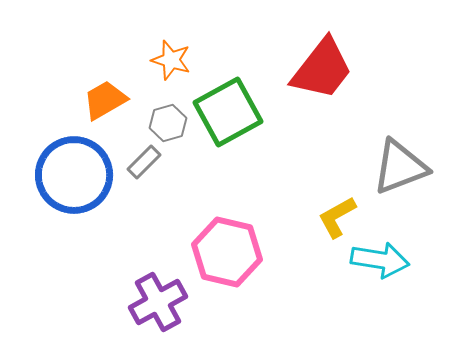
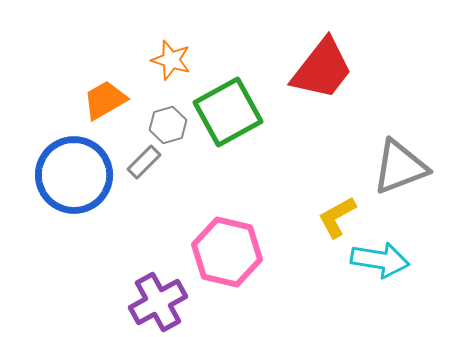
gray hexagon: moved 2 px down
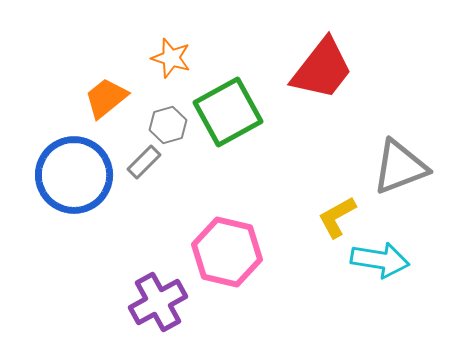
orange star: moved 2 px up
orange trapezoid: moved 1 px right, 2 px up; rotated 9 degrees counterclockwise
